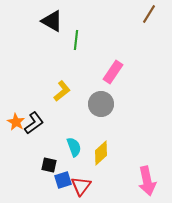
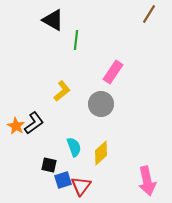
black triangle: moved 1 px right, 1 px up
orange star: moved 4 px down
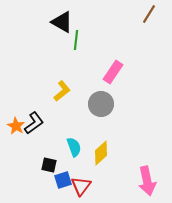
black triangle: moved 9 px right, 2 px down
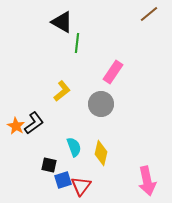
brown line: rotated 18 degrees clockwise
green line: moved 1 px right, 3 px down
yellow diamond: rotated 35 degrees counterclockwise
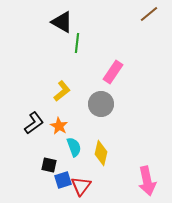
orange star: moved 43 px right
